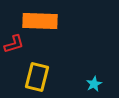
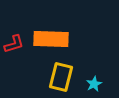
orange rectangle: moved 11 px right, 18 px down
yellow rectangle: moved 24 px right
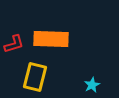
yellow rectangle: moved 26 px left
cyan star: moved 2 px left, 1 px down
